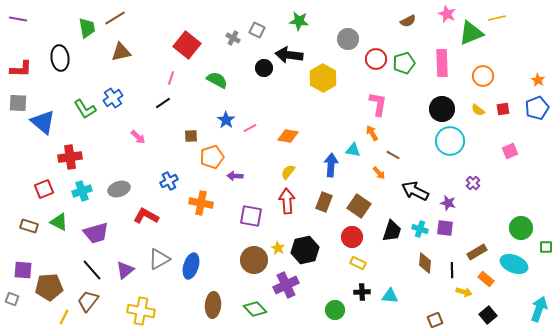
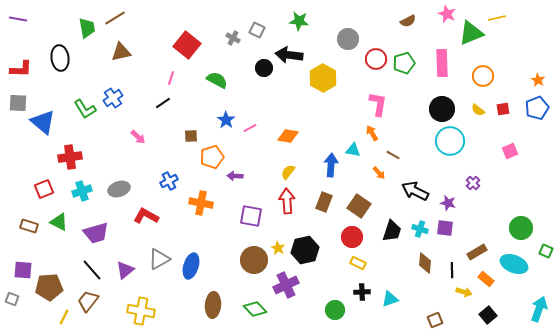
green square at (546, 247): moved 4 px down; rotated 24 degrees clockwise
cyan triangle at (390, 296): moved 3 px down; rotated 24 degrees counterclockwise
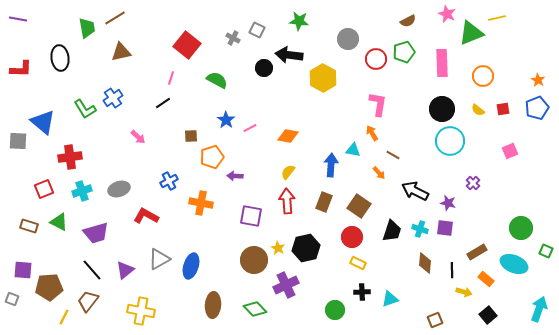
green pentagon at (404, 63): moved 11 px up
gray square at (18, 103): moved 38 px down
black hexagon at (305, 250): moved 1 px right, 2 px up
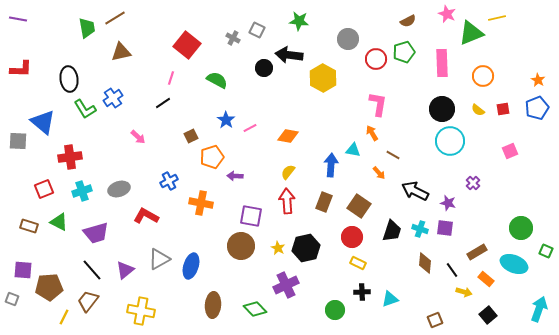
black ellipse at (60, 58): moved 9 px right, 21 px down
brown square at (191, 136): rotated 24 degrees counterclockwise
brown circle at (254, 260): moved 13 px left, 14 px up
black line at (452, 270): rotated 35 degrees counterclockwise
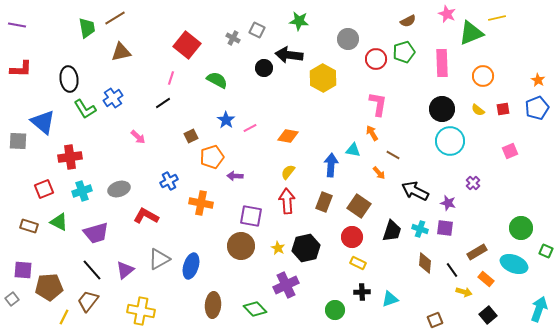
purple line at (18, 19): moved 1 px left, 6 px down
gray square at (12, 299): rotated 32 degrees clockwise
